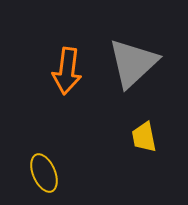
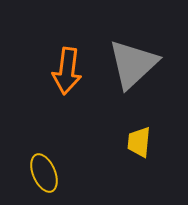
gray triangle: moved 1 px down
yellow trapezoid: moved 5 px left, 5 px down; rotated 16 degrees clockwise
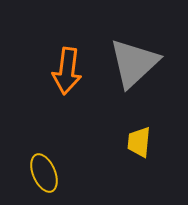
gray triangle: moved 1 px right, 1 px up
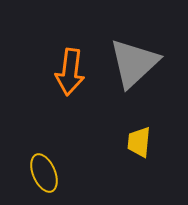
orange arrow: moved 3 px right, 1 px down
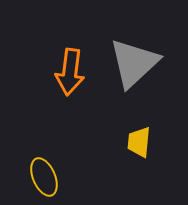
yellow ellipse: moved 4 px down
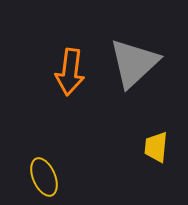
yellow trapezoid: moved 17 px right, 5 px down
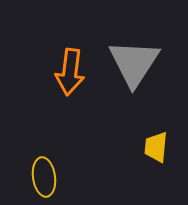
gray triangle: rotated 14 degrees counterclockwise
yellow ellipse: rotated 15 degrees clockwise
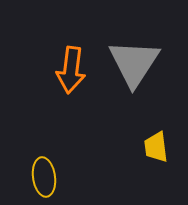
orange arrow: moved 1 px right, 2 px up
yellow trapezoid: rotated 12 degrees counterclockwise
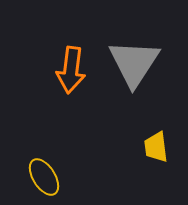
yellow ellipse: rotated 24 degrees counterclockwise
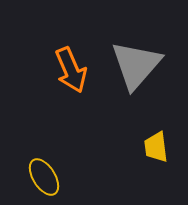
gray triangle: moved 2 px right, 2 px down; rotated 8 degrees clockwise
orange arrow: rotated 30 degrees counterclockwise
